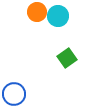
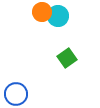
orange circle: moved 5 px right
blue circle: moved 2 px right
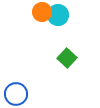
cyan circle: moved 1 px up
green square: rotated 12 degrees counterclockwise
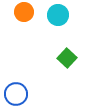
orange circle: moved 18 px left
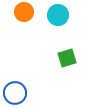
green square: rotated 30 degrees clockwise
blue circle: moved 1 px left, 1 px up
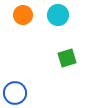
orange circle: moved 1 px left, 3 px down
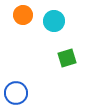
cyan circle: moved 4 px left, 6 px down
blue circle: moved 1 px right
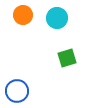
cyan circle: moved 3 px right, 3 px up
blue circle: moved 1 px right, 2 px up
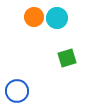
orange circle: moved 11 px right, 2 px down
